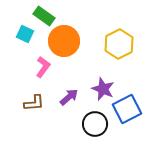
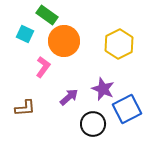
green rectangle: moved 3 px right, 1 px up
brown L-shape: moved 9 px left, 5 px down
black circle: moved 2 px left
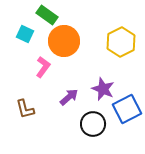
yellow hexagon: moved 2 px right, 2 px up
brown L-shape: moved 1 px down; rotated 80 degrees clockwise
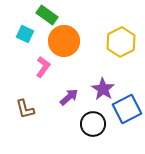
purple star: rotated 10 degrees clockwise
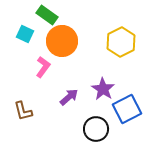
orange circle: moved 2 px left
brown L-shape: moved 2 px left, 2 px down
black circle: moved 3 px right, 5 px down
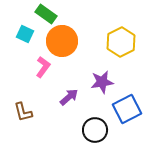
green rectangle: moved 1 px left, 1 px up
purple star: moved 1 px left, 7 px up; rotated 30 degrees clockwise
brown L-shape: moved 1 px down
black circle: moved 1 px left, 1 px down
